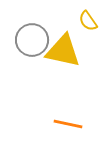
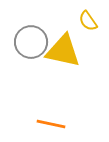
gray circle: moved 1 px left, 2 px down
orange line: moved 17 px left
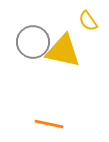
gray circle: moved 2 px right
orange line: moved 2 px left
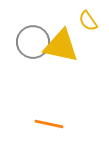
yellow triangle: moved 2 px left, 5 px up
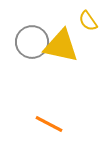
gray circle: moved 1 px left
orange line: rotated 16 degrees clockwise
